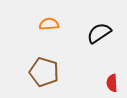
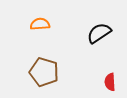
orange semicircle: moved 9 px left
red semicircle: moved 2 px left, 1 px up
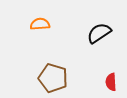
brown pentagon: moved 9 px right, 6 px down
red semicircle: moved 1 px right
